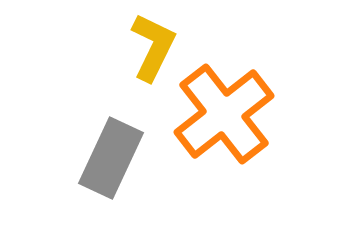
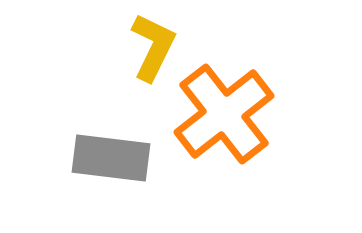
gray rectangle: rotated 72 degrees clockwise
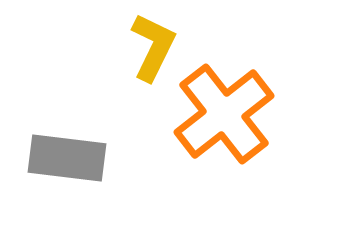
gray rectangle: moved 44 px left
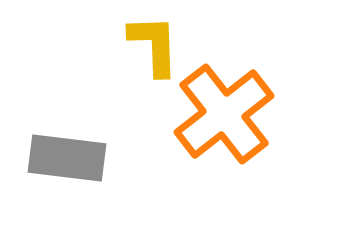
yellow L-shape: moved 1 px right, 2 px up; rotated 28 degrees counterclockwise
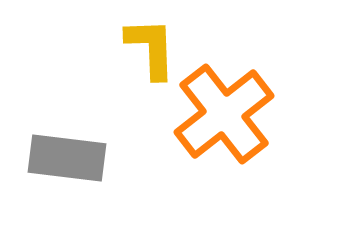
yellow L-shape: moved 3 px left, 3 px down
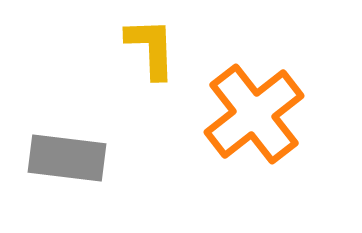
orange cross: moved 30 px right
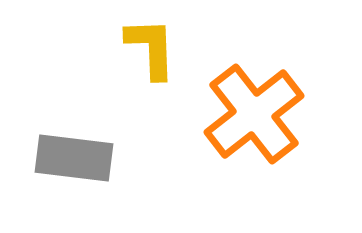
gray rectangle: moved 7 px right
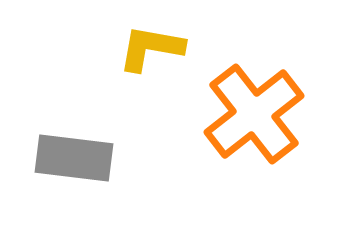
yellow L-shape: rotated 78 degrees counterclockwise
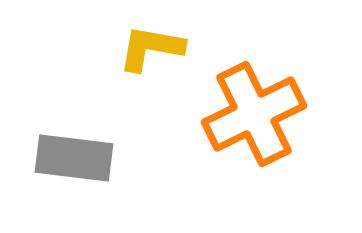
orange cross: rotated 12 degrees clockwise
